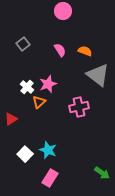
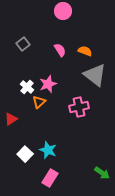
gray triangle: moved 3 px left
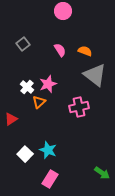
pink rectangle: moved 1 px down
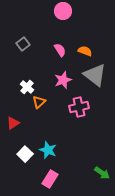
pink star: moved 15 px right, 4 px up
red triangle: moved 2 px right, 4 px down
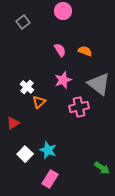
gray square: moved 22 px up
gray triangle: moved 4 px right, 9 px down
green arrow: moved 5 px up
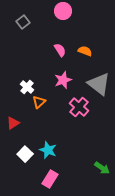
pink cross: rotated 36 degrees counterclockwise
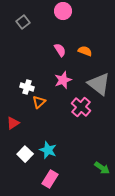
white cross: rotated 24 degrees counterclockwise
pink cross: moved 2 px right
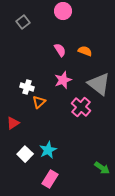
cyan star: rotated 24 degrees clockwise
